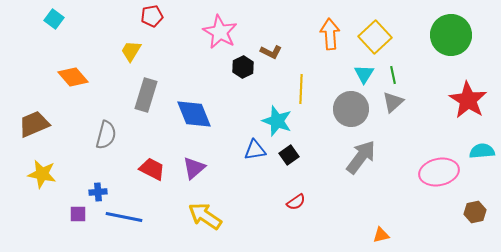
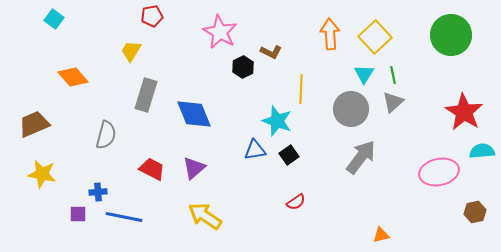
red star: moved 4 px left, 12 px down
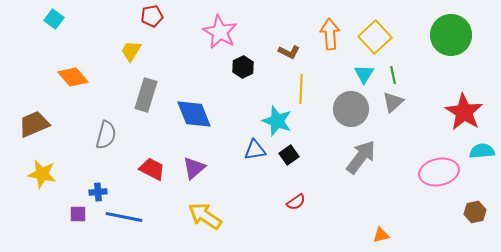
brown L-shape: moved 18 px right
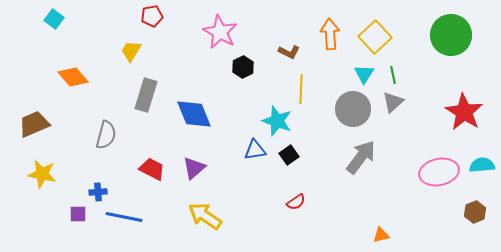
gray circle: moved 2 px right
cyan semicircle: moved 14 px down
brown hexagon: rotated 10 degrees counterclockwise
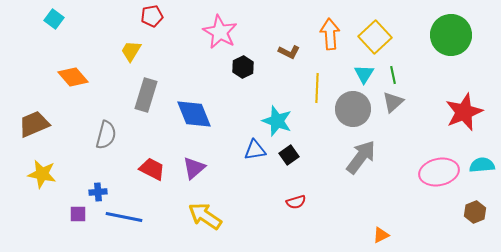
yellow line: moved 16 px right, 1 px up
red star: rotated 18 degrees clockwise
red semicircle: rotated 18 degrees clockwise
orange triangle: rotated 12 degrees counterclockwise
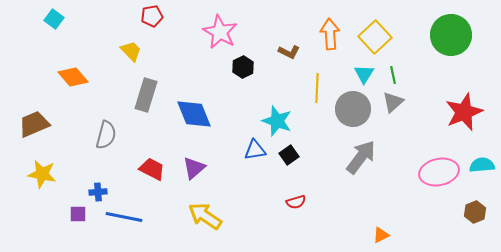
yellow trapezoid: rotated 105 degrees clockwise
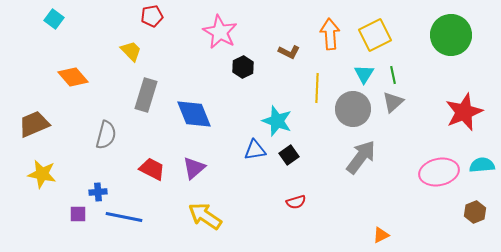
yellow square: moved 2 px up; rotated 16 degrees clockwise
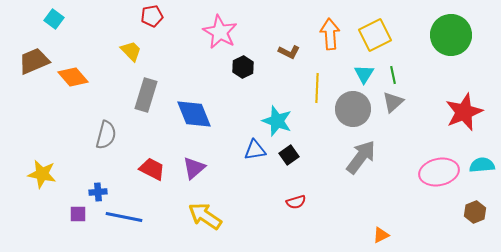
brown trapezoid: moved 63 px up
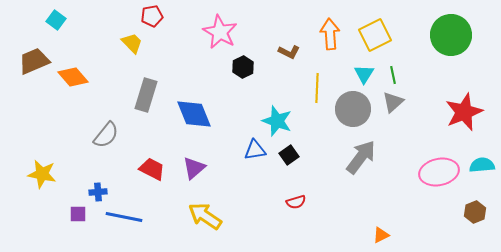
cyan square: moved 2 px right, 1 px down
yellow trapezoid: moved 1 px right, 8 px up
gray semicircle: rotated 24 degrees clockwise
